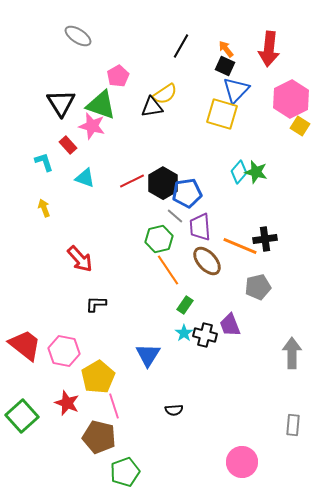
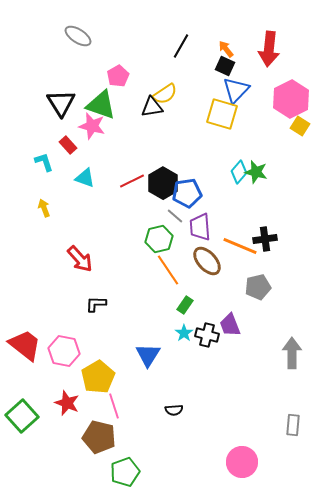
black cross at (205, 335): moved 2 px right
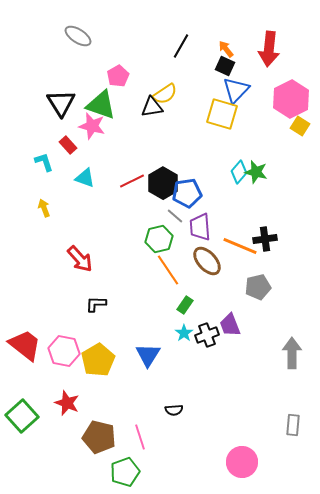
black cross at (207, 335): rotated 35 degrees counterclockwise
yellow pentagon at (98, 377): moved 17 px up
pink line at (114, 406): moved 26 px right, 31 px down
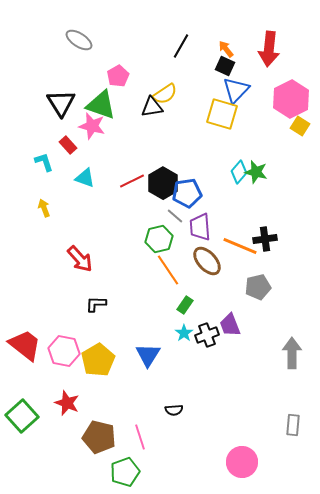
gray ellipse at (78, 36): moved 1 px right, 4 px down
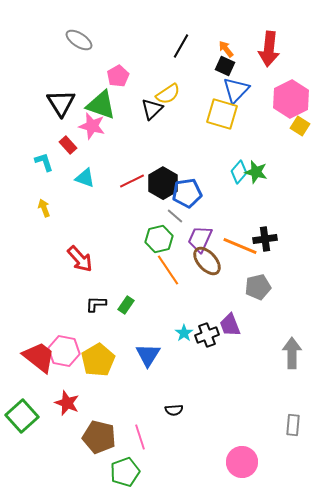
yellow semicircle at (165, 94): moved 3 px right
black triangle at (152, 107): moved 2 px down; rotated 35 degrees counterclockwise
purple trapezoid at (200, 227): moved 12 px down; rotated 28 degrees clockwise
green rectangle at (185, 305): moved 59 px left
red trapezoid at (25, 345): moved 14 px right, 12 px down
